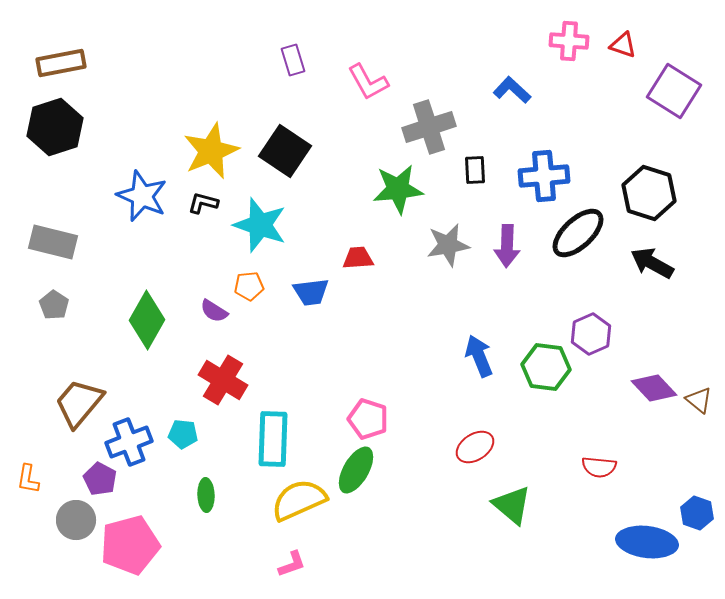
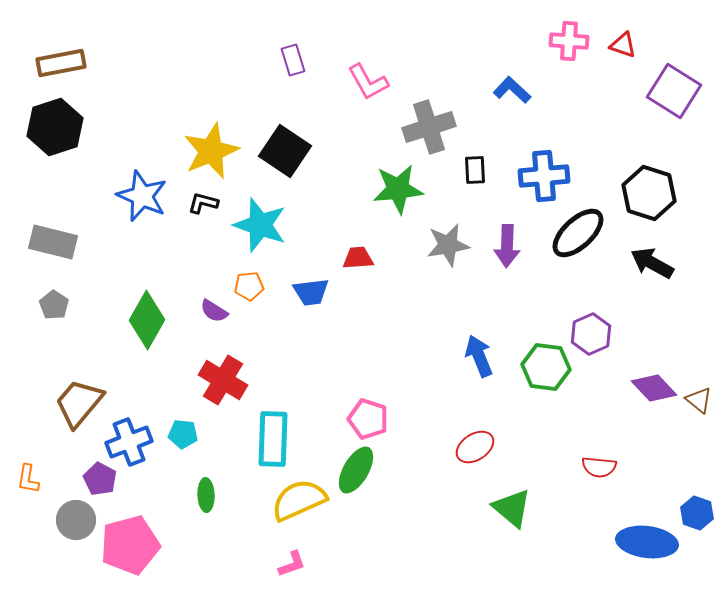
green triangle at (512, 505): moved 3 px down
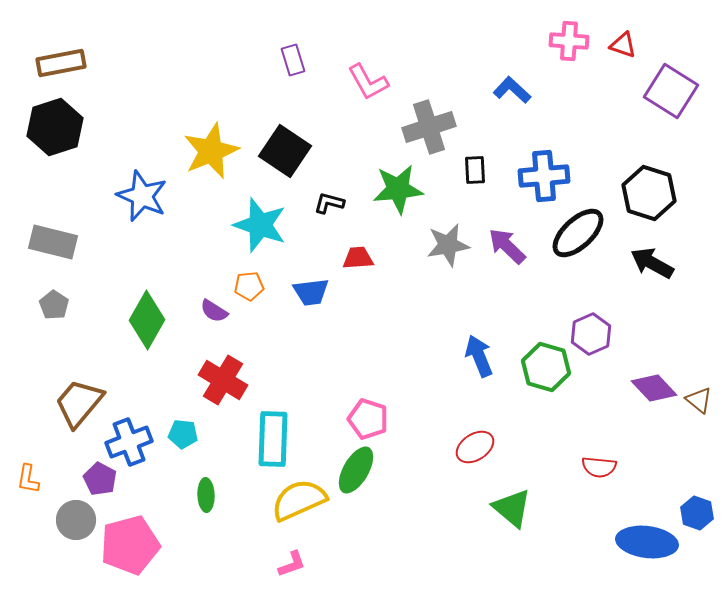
purple square at (674, 91): moved 3 px left
black L-shape at (203, 203): moved 126 px right
purple arrow at (507, 246): rotated 132 degrees clockwise
green hexagon at (546, 367): rotated 9 degrees clockwise
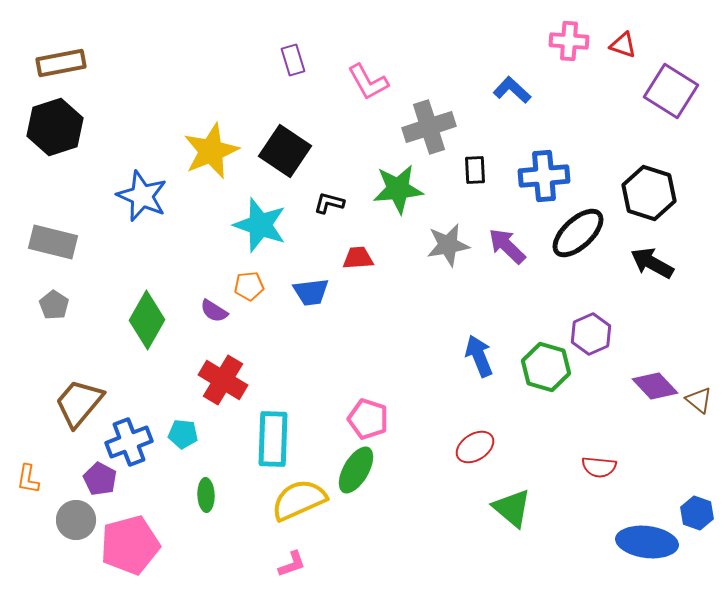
purple diamond at (654, 388): moved 1 px right, 2 px up
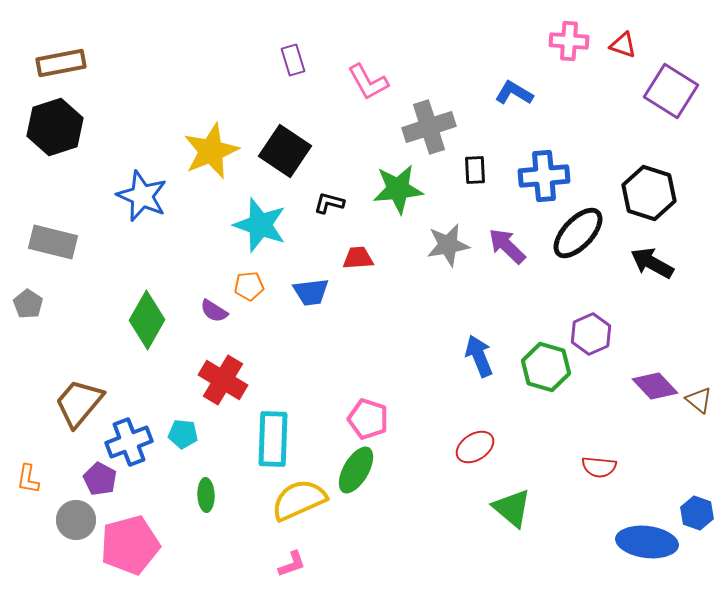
blue L-shape at (512, 90): moved 2 px right, 3 px down; rotated 12 degrees counterclockwise
black ellipse at (578, 233): rotated 4 degrees counterclockwise
gray pentagon at (54, 305): moved 26 px left, 1 px up
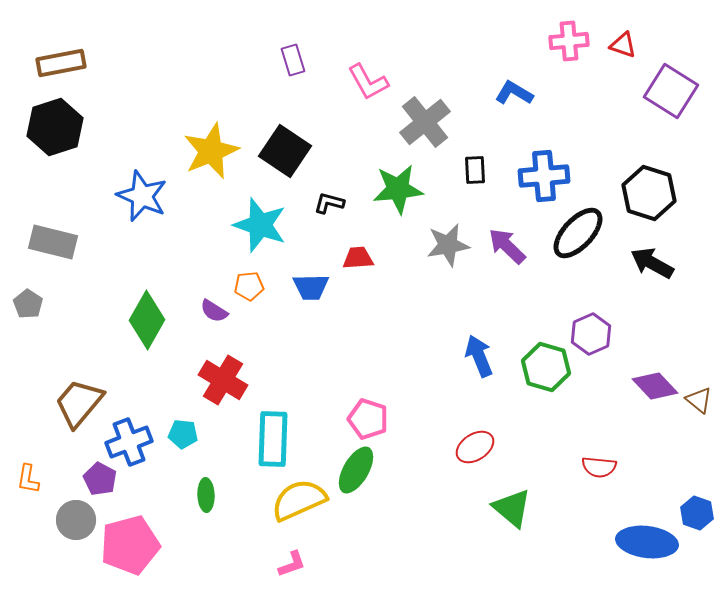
pink cross at (569, 41): rotated 9 degrees counterclockwise
gray cross at (429, 127): moved 4 px left, 5 px up; rotated 21 degrees counterclockwise
blue trapezoid at (311, 292): moved 5 px up; rotated 6 degrees clockwise
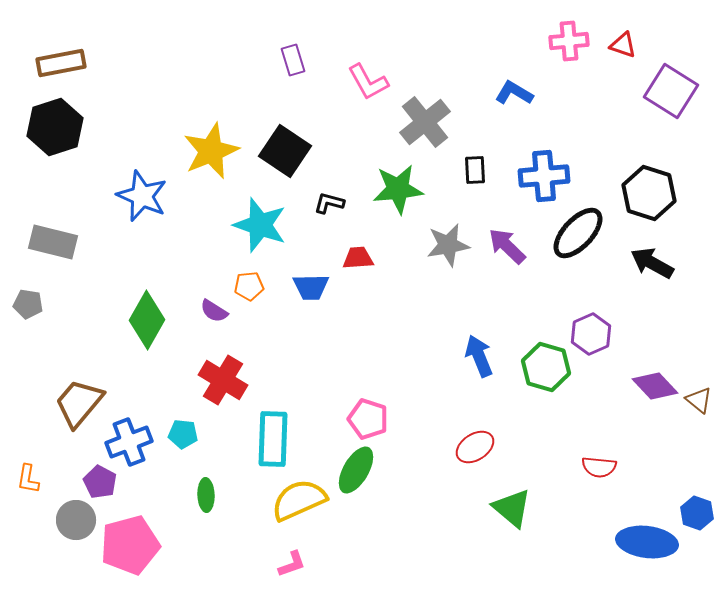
gray pentagon at (28, 304): rotated 24 degrees counterclockwise
purple pentagon at (100, 479): moved 3 px down
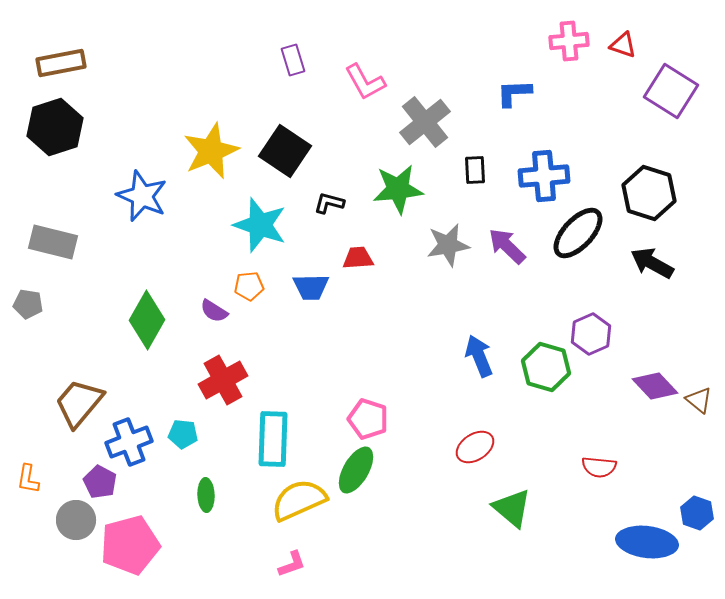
pink L-shape at (368, 82): moved 3 px left
blue L-shape at (514, 93): rotated 33 degrees counterclockwise
red cross at (223, 380): rotated 30 degrees clockwise
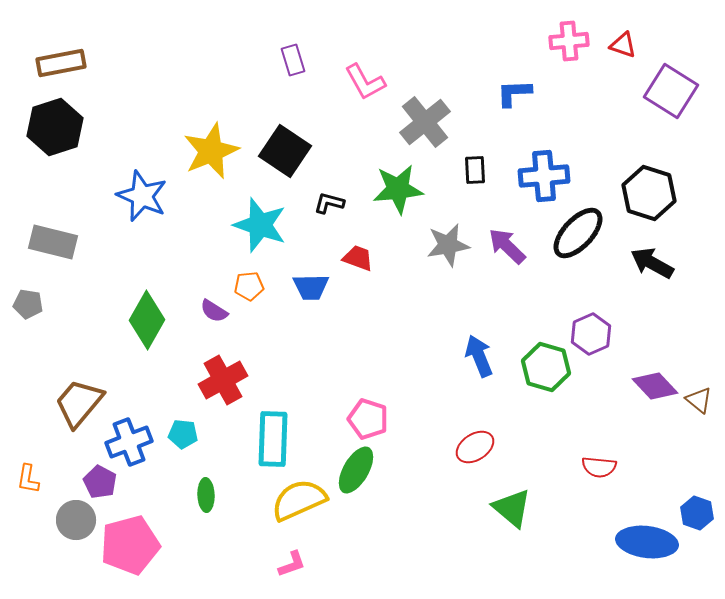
red trapezoid at (358, 258): rotated 24 degrees clockwise
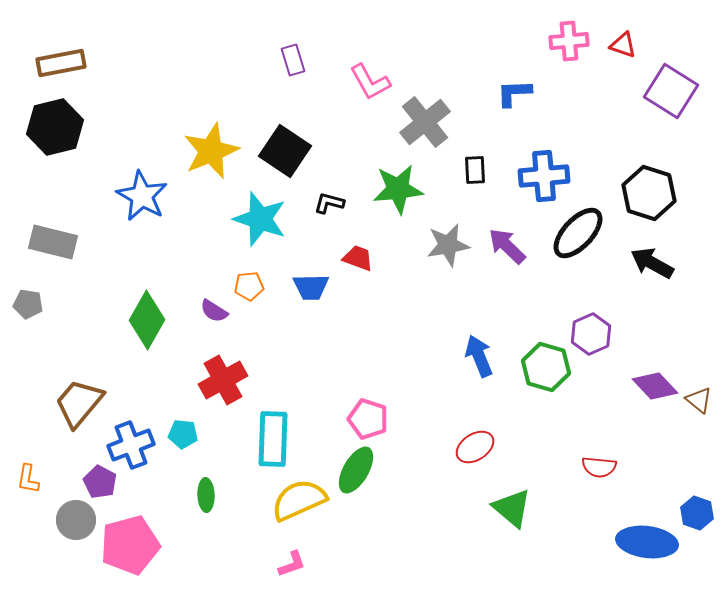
pink L-shape at (365, 82): moved 5 px right
black hexagon at (55, 127): rotated 4 degrees clockwise
blue star at (142, 196): rotated 6 degrees clockwise
cyan star at (260, 225): moved 6 px up
blue cross at (129, 442): moved 2 px right, 3 px down
